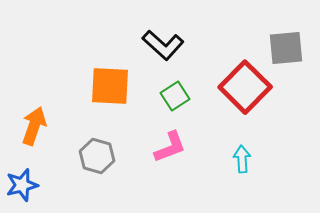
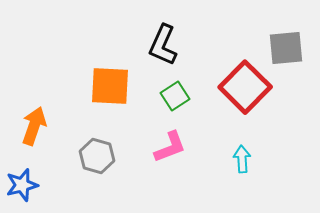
black L-shape: rotated 72 degrees clockwise
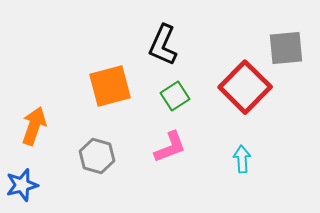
orange square: rotated 18 degrees counterclockwise
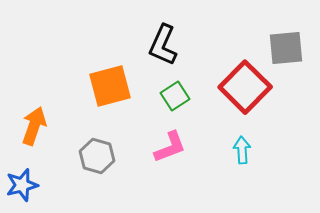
cyan arrow: moved 9 px up
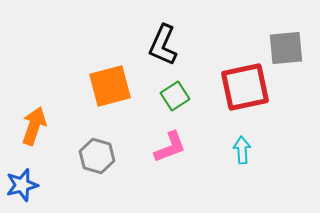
red square: rotated 33 degrees clockwise
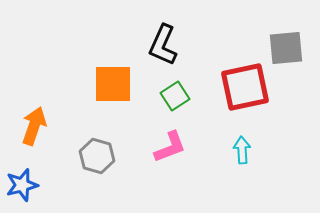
orange square: moved 3 px right, 2 px up; rotated 15 degrees clockwise
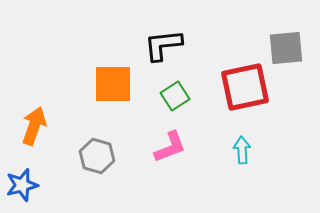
black L-shape: rotated 60 degrees clockwise
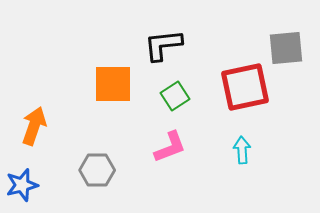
gray hexagon: moved 14 px down; rotated 16 degrees counterclockwise
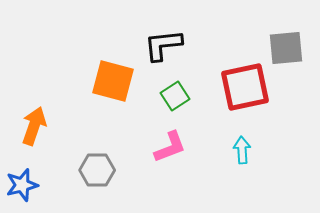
orange square: moved 3 px up; rotated 15 degrees clockwise
